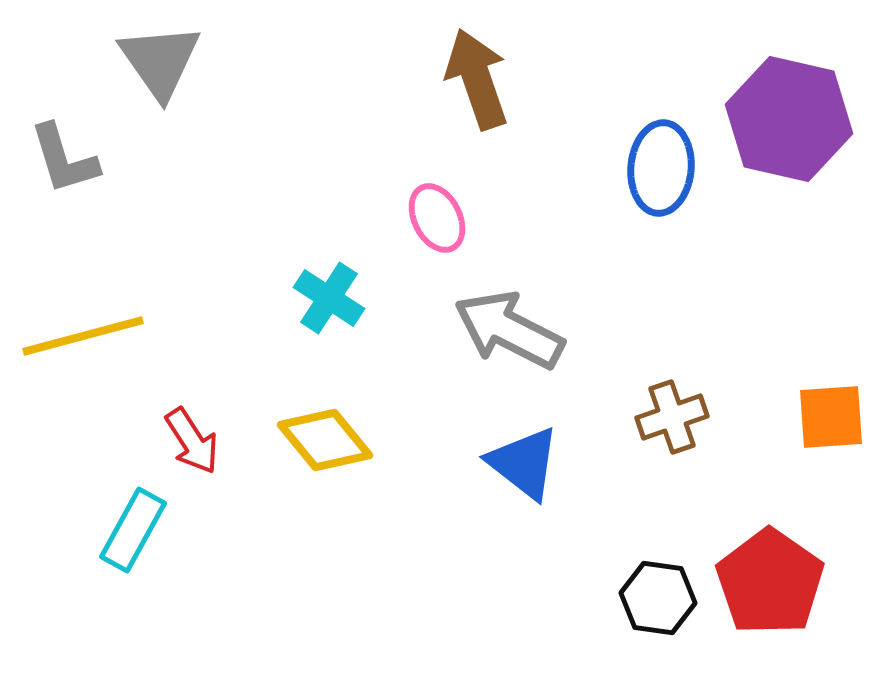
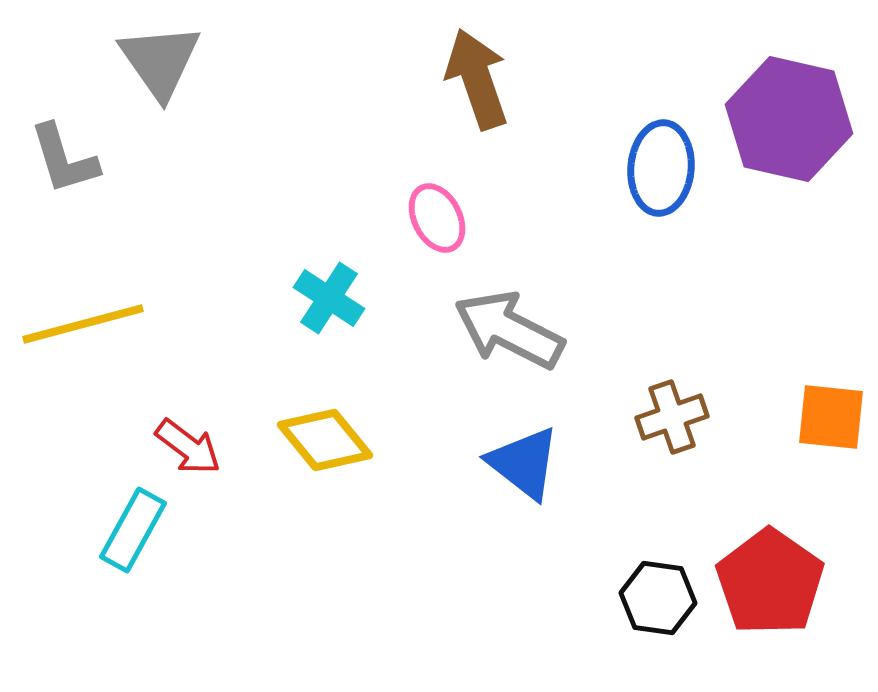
yellow line: moved 12 px up
orange square: rotated 10 degrees clockwise
red arrow: moved 4 px left, 6 px down; rotated 20 degrees counterclockwise
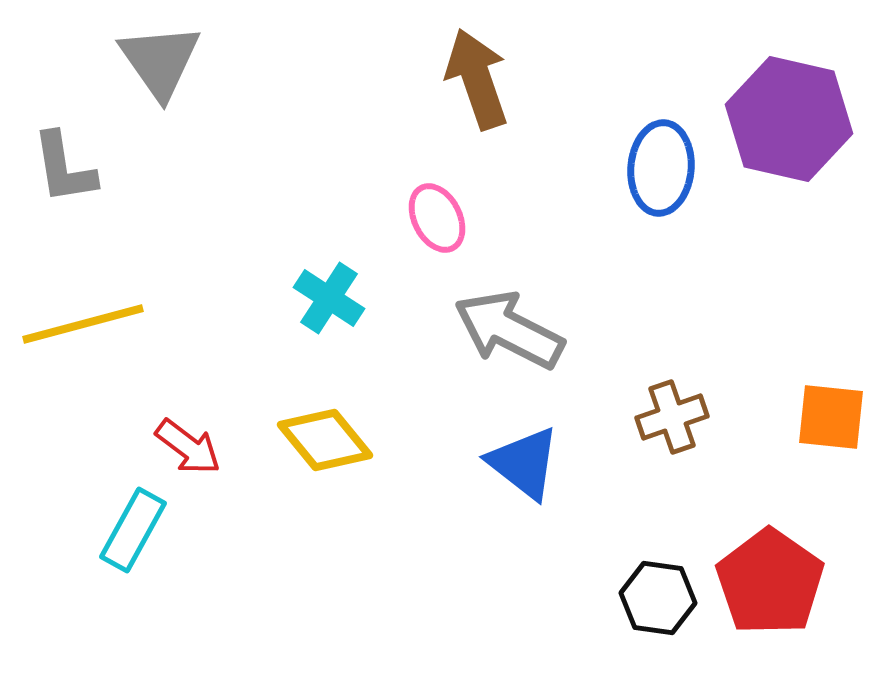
gray L-shape: moved 9 px down; rotated 8 degrees clockwise
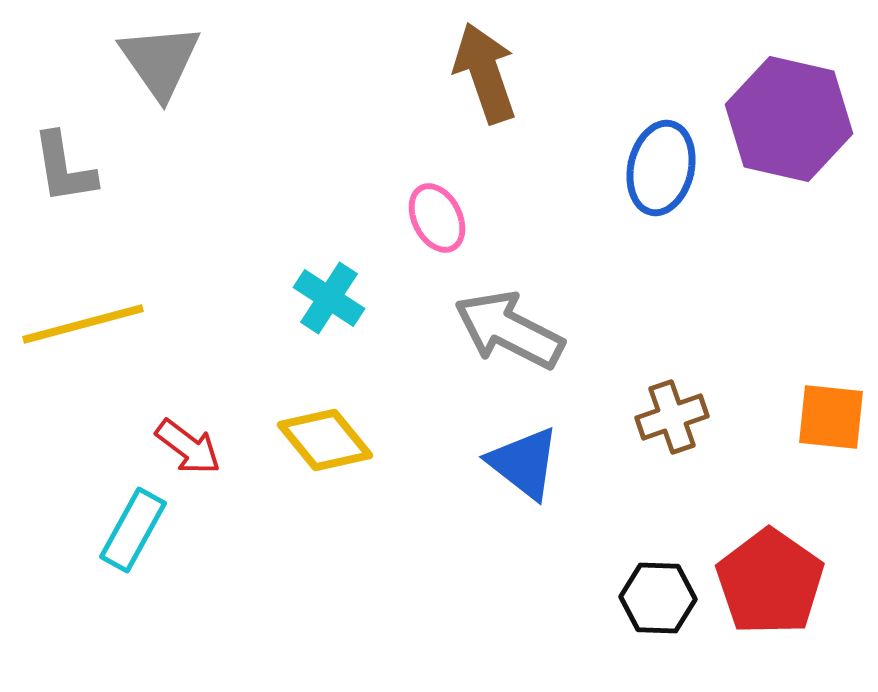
brown arrow: moved 8 px right, 6 px up
blue ellipse: rotated 8 degrees clockwise
black hexagon: rotated 6 degrees counterclockwise
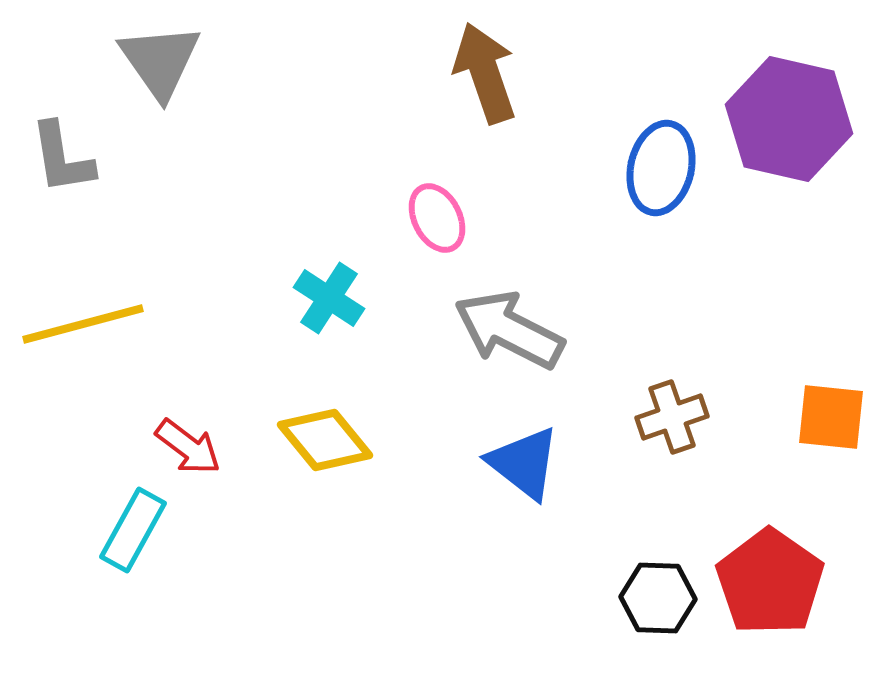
gray L-shape: moved 2 px left, 10 px up
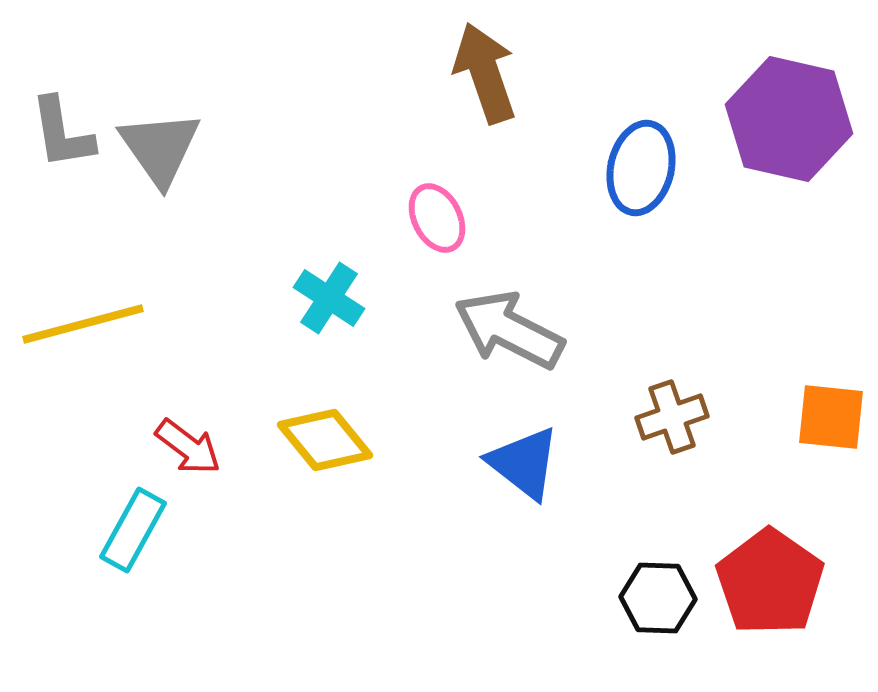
gray triangle: moved 87 px down
gray L-shape: moved 25 px up
blue ellipse: moved 20 px left
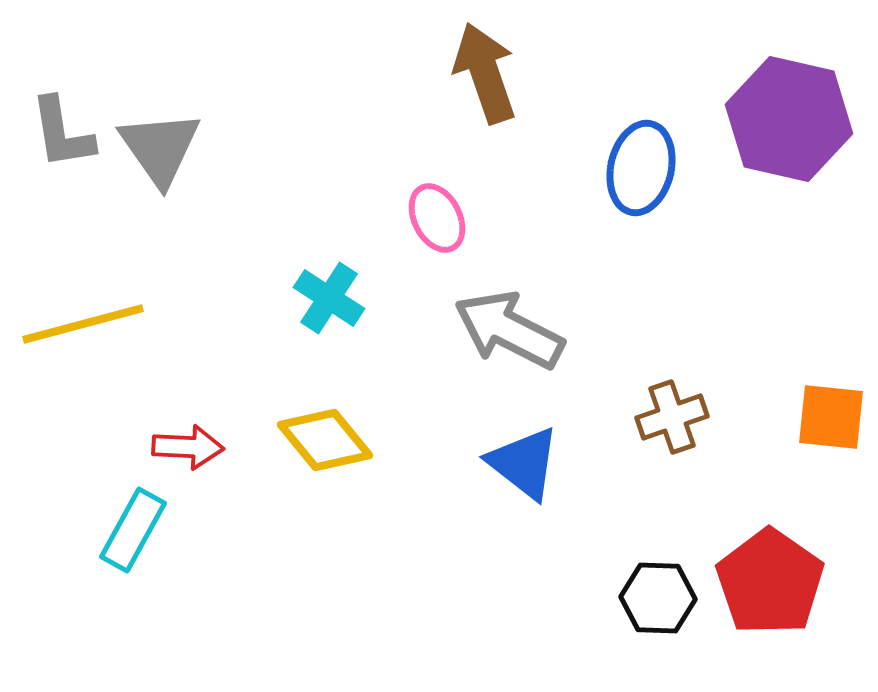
red arrow: rotated 34 degrees counterclockwise
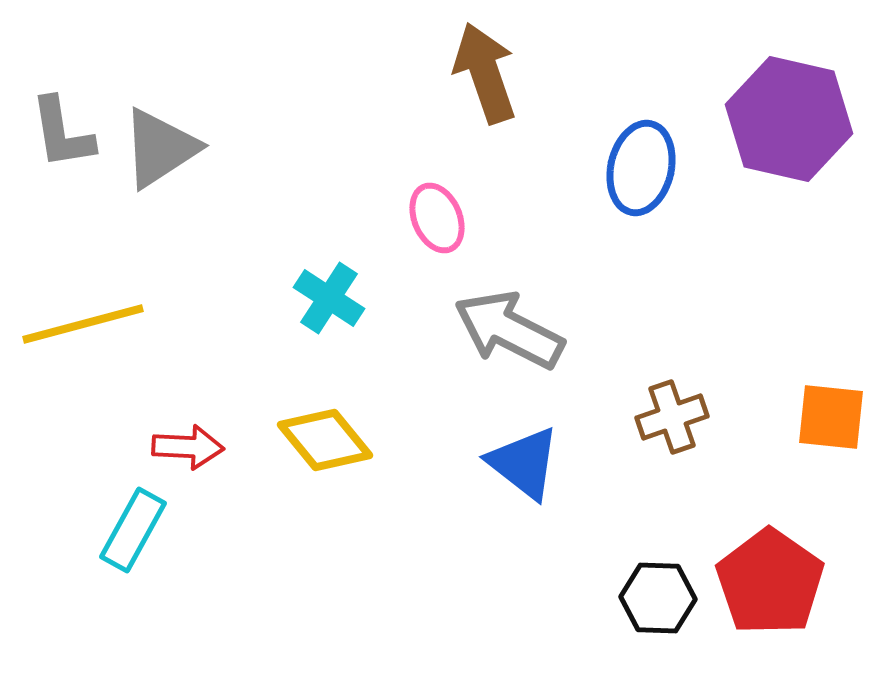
gray triangle: rotated 32 degrees clockwise
pink ellipse: rotated 4 degrees clockwise
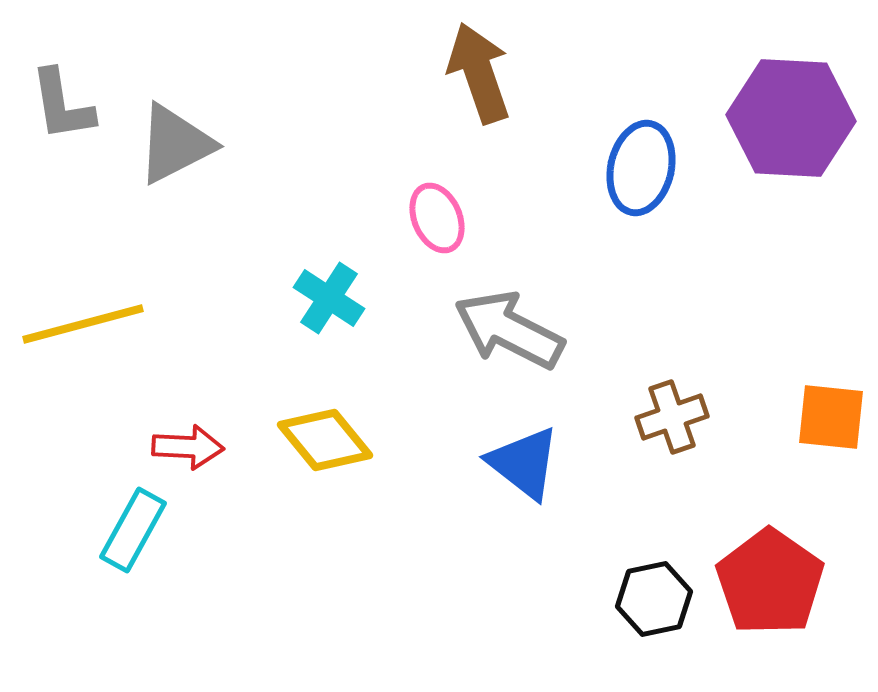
brown arrow: moved 6 px left
purple hexagon: moved 2 px right, 1 px up; rotated 10 degrees counterclockwise
gray L-shape: moved 28 px up
gray triangle: moved 15 px right, 4 px up; rotated 6 degrees clockwise
black hexagon: moved 4 px left, 1 px down; rotated 14 degrees counterclockwise
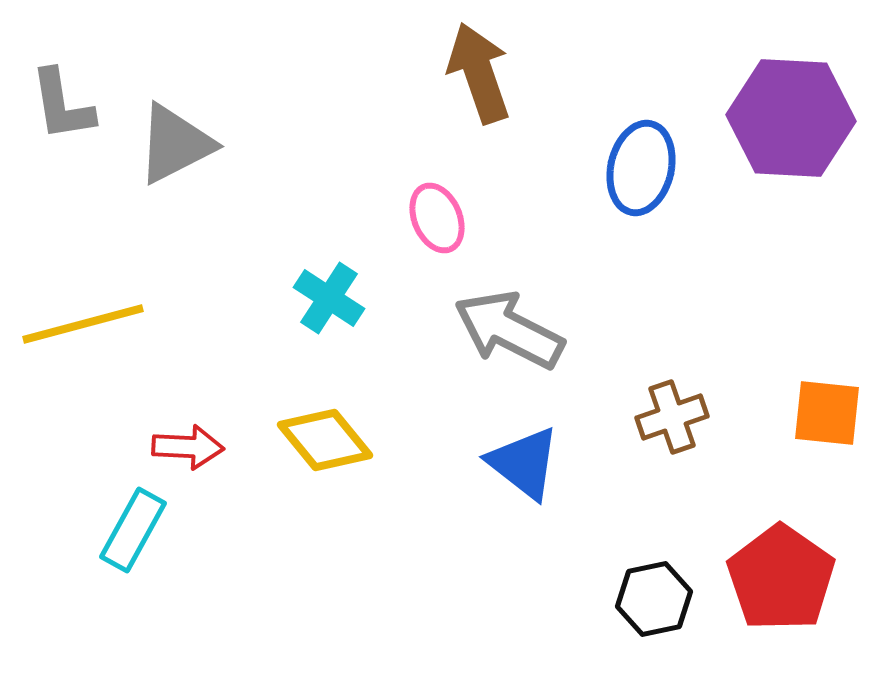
orange square: moved 4 px left, 4 px up
red pentagon: moved 11 px right, 4 px up
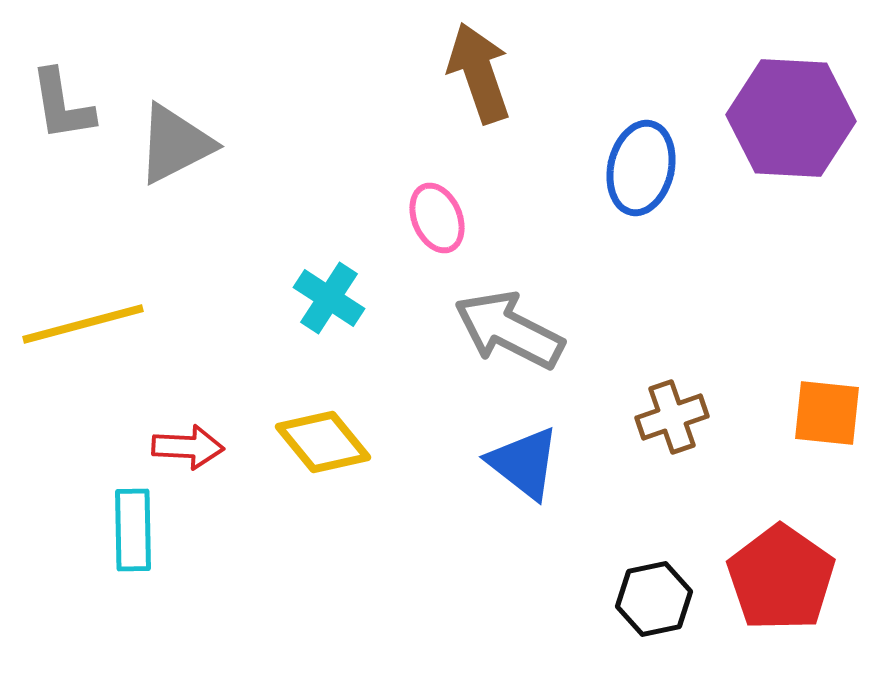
yellow diamond: moved 2 px left, 2 px down
cyan rectangle: rotated 30 degrees counterclockwise
